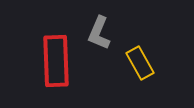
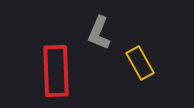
red rectangle: moved 10 px down
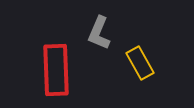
red rectangle: moved 1 px up
